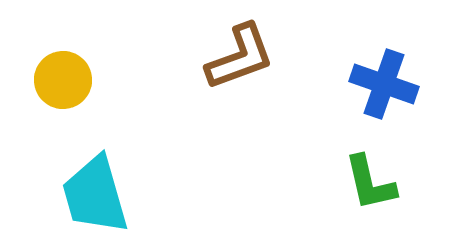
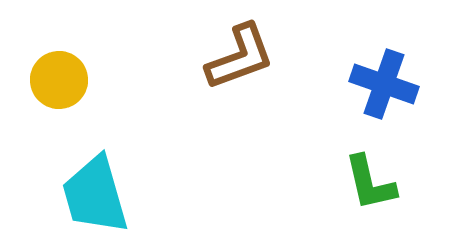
yellow circle: moved 4 px left
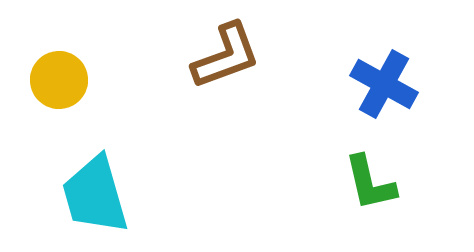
brown L-shape: moved 14 px left, 1 px up
blue cross: rotated 10 degrees clockwise
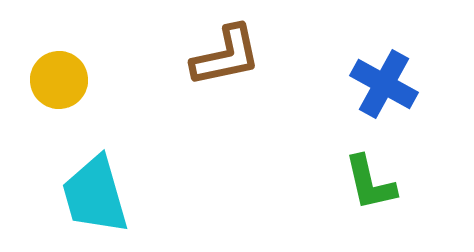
brown L-shape: rotated 8 degrees clockwise
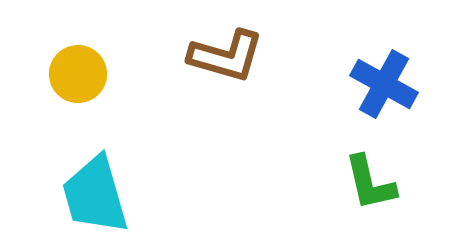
brown L-shape: rotated 28 degrees clockwise
yellow circle: moved 19 px right, 6 px up
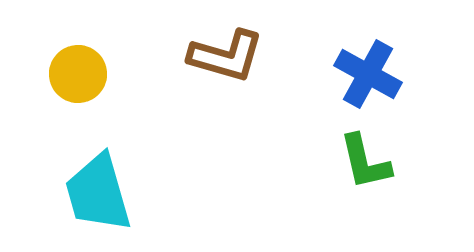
blue cross: moved 16 px left, 10 px up
green L-shape: moved 5 px left, 21 px up
cyan trapezoid: moved 3 px right, 2 px up
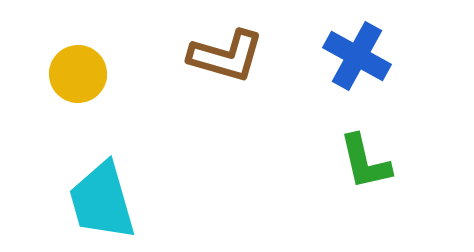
blue cross: moved 11 px left, 18 px up
cyan trapezoid: moved 4 px right, 8 px down
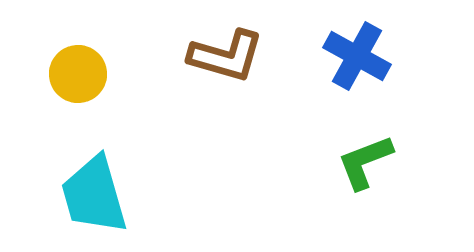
green L-shape: rotated 82 degrees clockwise
cyan trapezoid: moved 8 px left, 6 px up
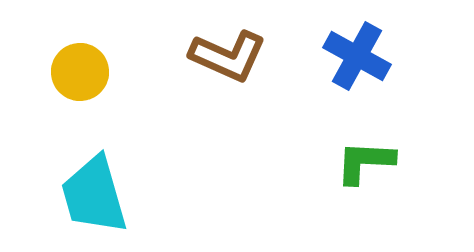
brown L-shape: moved 2 px right; rotated 8 degrees clockwise
yellow circle: moved 2 px right, 2 px up
green L-shape: rotated 24 degrees clockwise
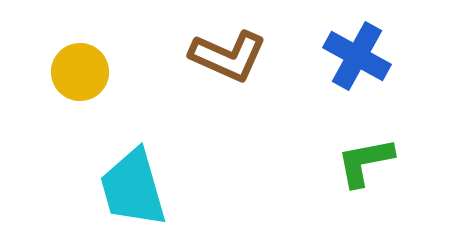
green L-shape: rotated 14 degrees counterclockwise
cyan trapezoid: moved 39 px right, 7 px up
